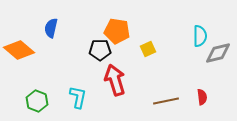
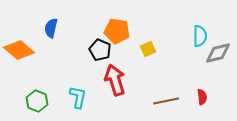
black pentagon: rotated 25 degrees clockwise
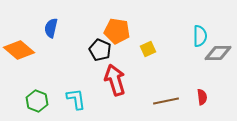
gray diamond: rotated 12 degrees clockwise
cyan L-shape: moved 2 px left, 2 px down; rotated 20 degrees counterclockwise
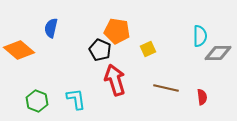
brown line: moved 13 px up; rotated 25 degrees clockwise
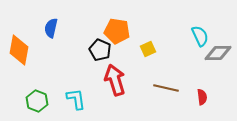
cyan semicircle: rotated 25 degrees counterclockwise
orange diamond: rotated 60 degrees clockwise
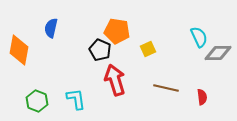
cyan semicircle: moved 1 px left, 1 px down
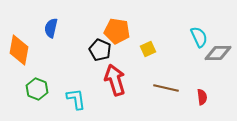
green hexagon: moved 12 px up
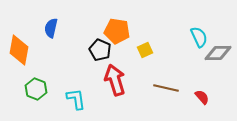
yellow square: moved 3 px left, 1 px down
green hexagon: moved 1 px left
red semicircle: rotated 35 degrees counterclockwise
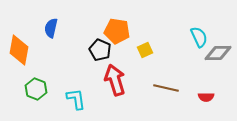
red semicircle: moved 4 px right; rotated 133 degrees clockwise
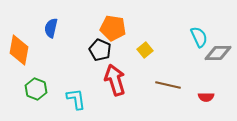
orange pentagon: moved 4 px left, 3 px up
yellow square: rotated 14 degrees counterclockwise
brown line: moved 2 px right, 3 px up
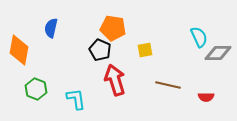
yellow square: rotated 28 degrees clockwise
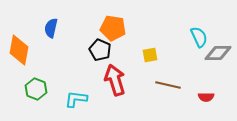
yellow square: moved 5 px right, 5 px down
cyan L-shape: rotated 75 degrees counterclockwise
